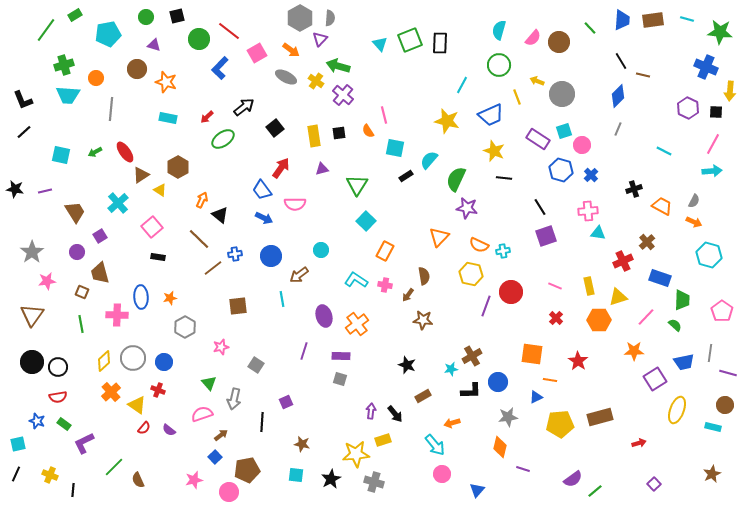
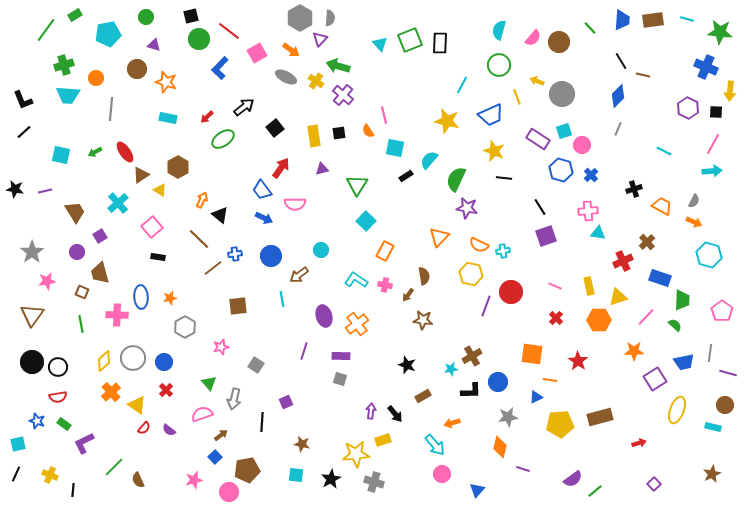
black square at (177, 16): moved 14 px right
red cross at (158, 390): moved 8 px right; rotated 24 degrees clockwise
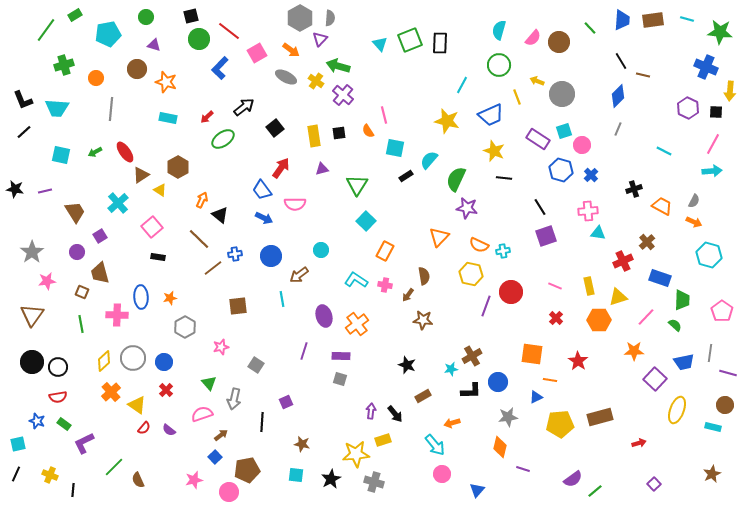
cyan trapezoid at (68, 95): moved 11 px left, 13 px down
purple square at (655, 379): rotated 15 degrees counterclockwise
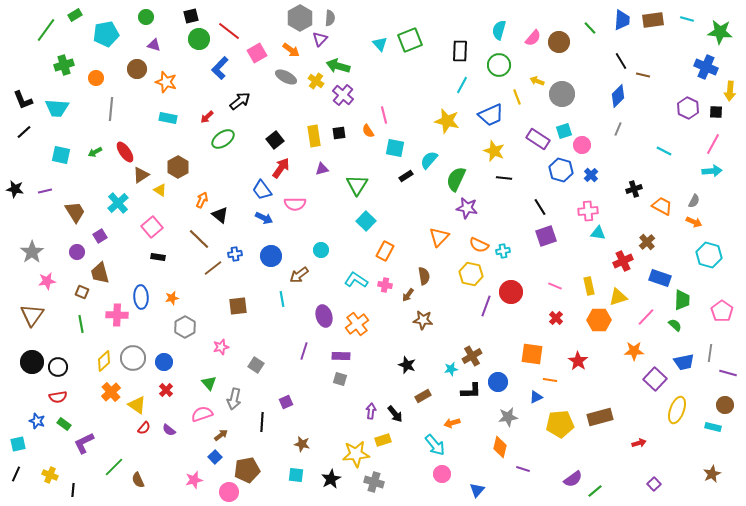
cyan pentagon at (108, 34): moved 2 px left
black rectangle at (440, 43): moved 20 px right, 8 px down
black arrow at (244, 107): moved 4 px left, 6 px up
black square at (275, 128): moved 12 px down
orange star at (170, 298): moved 2 px right
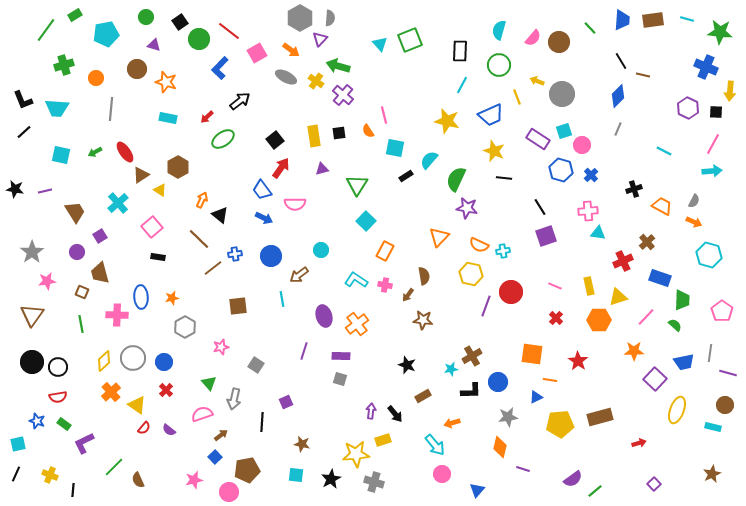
black square at (191, 16): moved 11 px left, 6 px down; rotated 21 degrees counterclockwise
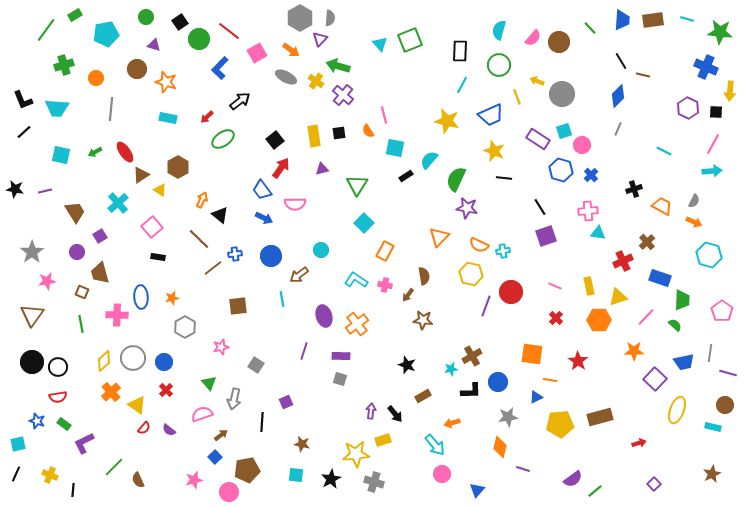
cyan square at (366, 221): moved 2 px left, 2 px down
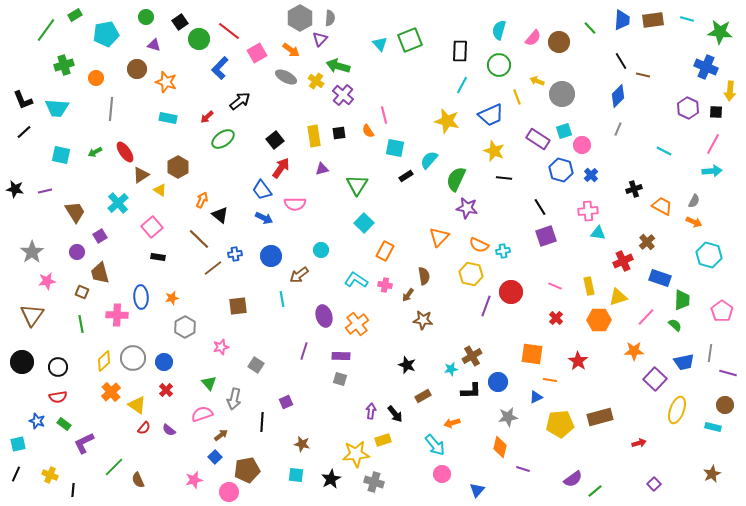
black circle at (32, 362): moved 10 px left
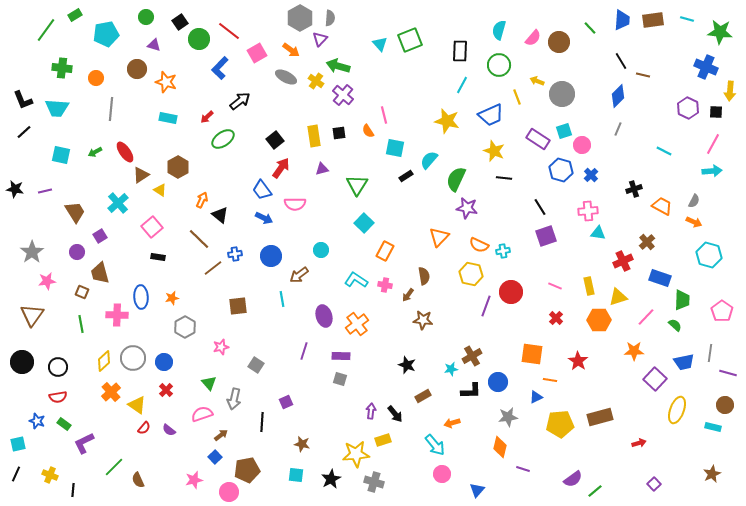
green cross at (64, 65): moved 2 px left, 3 px down; rotated 24 degrees clockwise
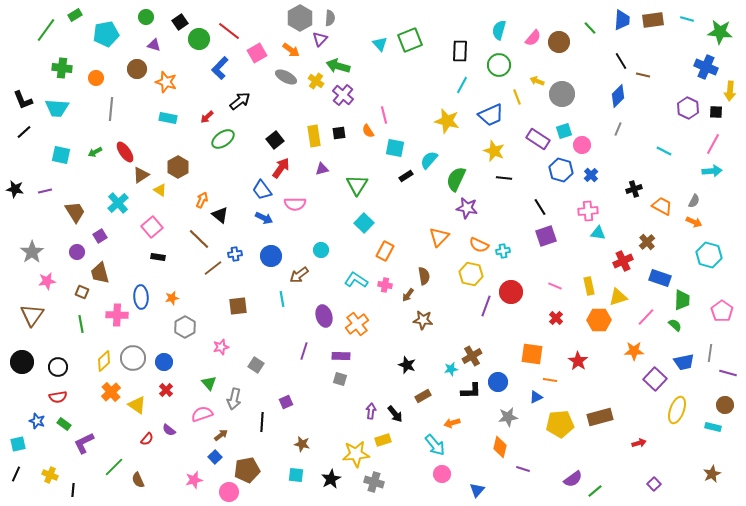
red semicircle at (144, 428): moved 3 px right, 11 px down
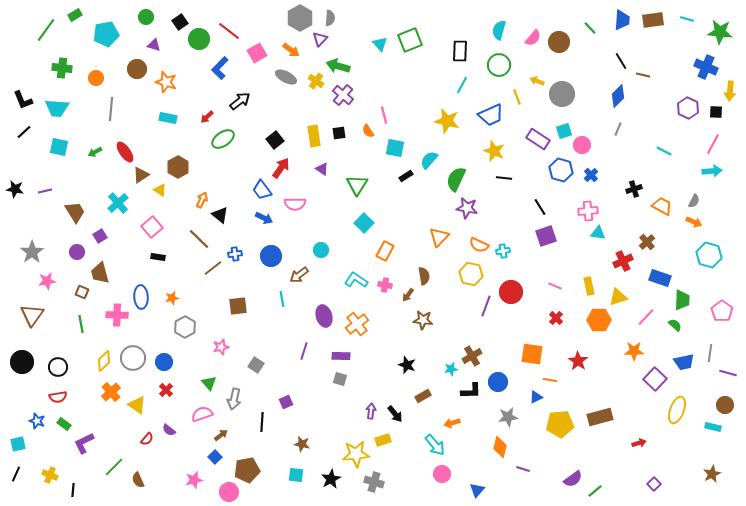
cyan square at (61, 155): moved 2 px left, 8 px up
purple triangle at (322, 169): rotated 48 degrees clockwise
